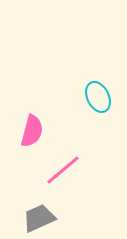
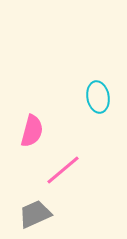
cyan ellipse: rotated 16 degrees clockwise
gray trapezoid: moved 4 px left, 4 px up
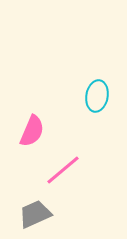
cyan ellipse: moved 1 px left, 1 px up; rotated 20 degrees clockwise
pink semicircle: rotated 8 degrees clockwise
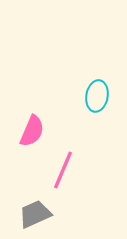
pink line: rotated 27 degrees counterclockwise
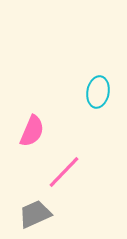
cyan ellipse: moved 1 px right, 4 px up
pink line: moved 1 px right, 2 px down; rotated 21 degrees clockwise
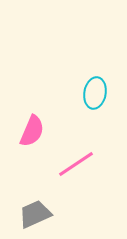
cyan ellipse: moved 3 px left, 1 px down
pink line: moved 12 px right, 8 px up; rotated 12 degrees clockwise
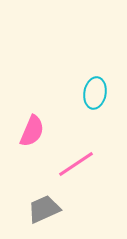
gray trapezoid: moved 9 px right, 5 px up
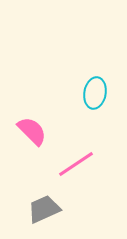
pink semicircle: rotated 68 degrees counterclockwise
